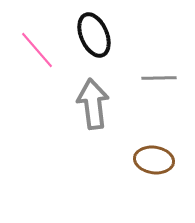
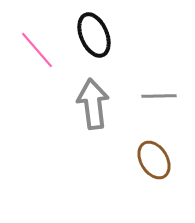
gray line: moved 18 px down
brown ellipse: rotated 51 degrees clockwise
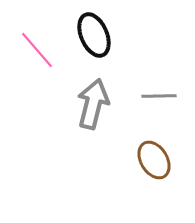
gray arrow: rotated 21 degrees clockwise
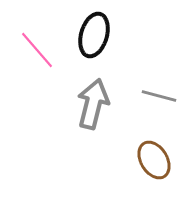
black ellipse: rotated 39 degrees clockwise
gray line: rotated 16 degrees clockwise
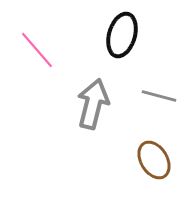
black ellipse: moved 28 px right
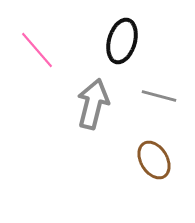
black ellipse: moved 6 px down
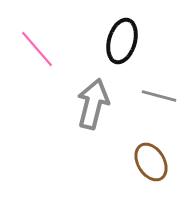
pink line: moved 1 px up
brown ellipse: moved 3 px left, 2 px down
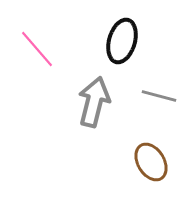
gray arrow: moved 1 px right, 2 px up
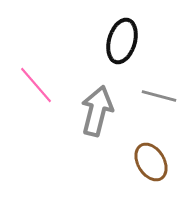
pink line: moved 1 px left, 36 px down
gray arrow: moved 3 px right, 9 px down
